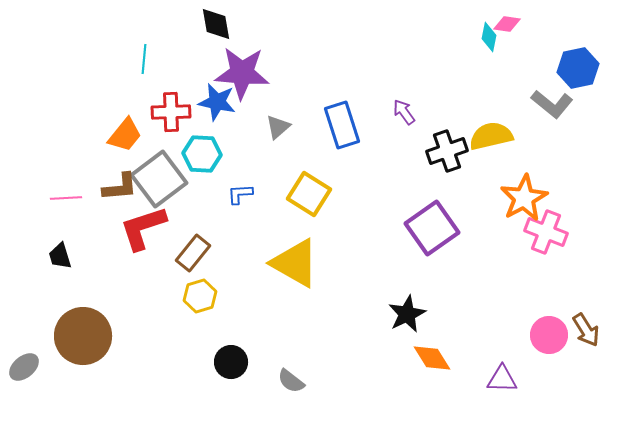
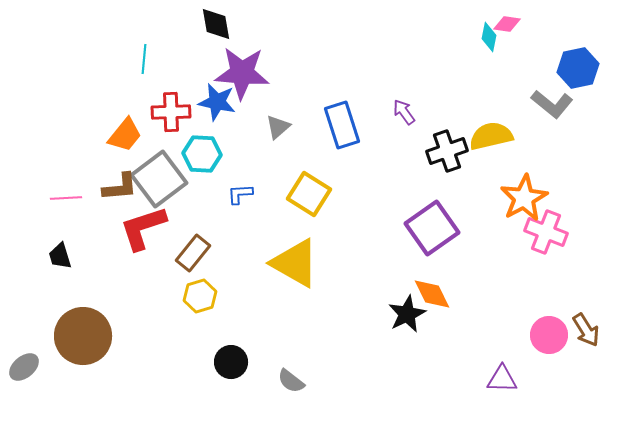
orange diamond: moved 64 px up; rotated 6 degrees clockwise
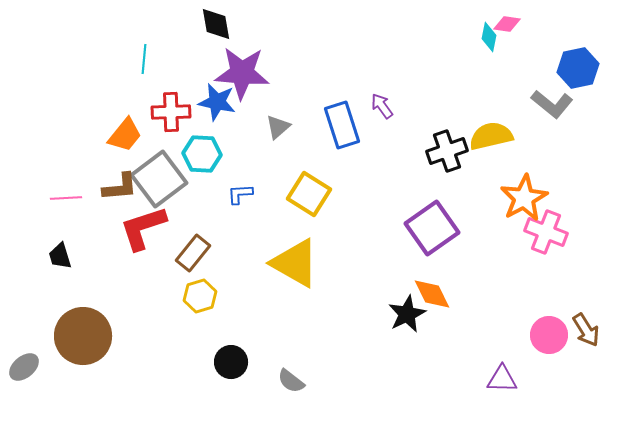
purple arrow: moved 22 px left, 6 px up
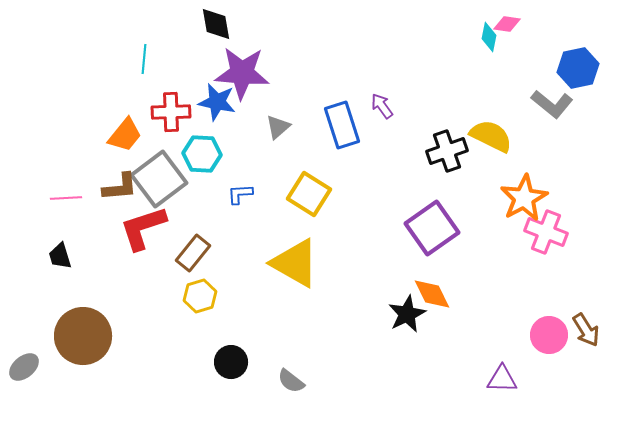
yellow semicircle: rotated 39 degrees clockwise
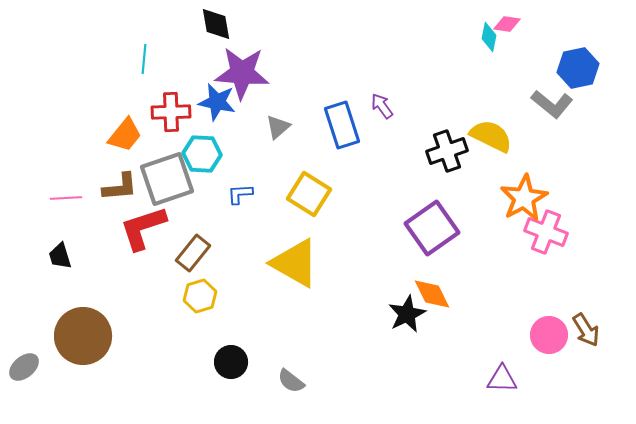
gray square: moved 8 px right; rotated 18 degrees clockwise
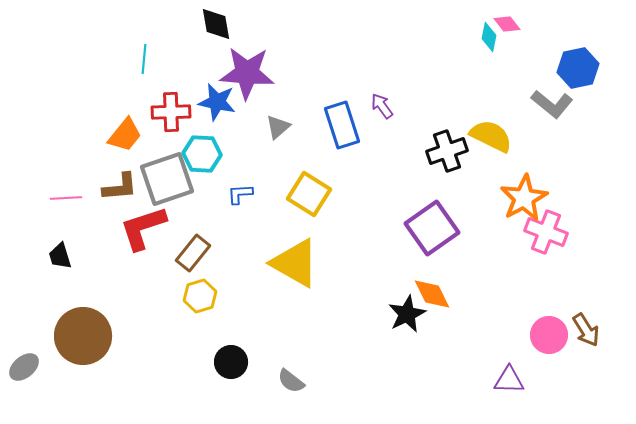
pink diamond: rotated 44 degrees clockwise
purple star: moved 5 px right
purple triangle: moved 7 px right, 1 px down
